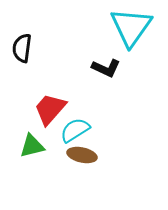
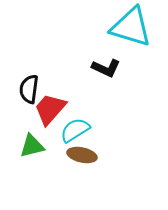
cyan triangle: rotated 48 degrees counterclockwise
black semicircle: moved 7 px right, 41 px down
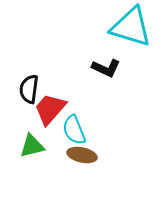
cyan semicircle: moved 1 px left; rotated 80 degrees counterclockwise
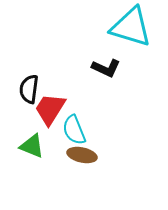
red trapezoid: rotated 9 degrees counterclockwise
green triangle: rotated 36 degrees clockwise
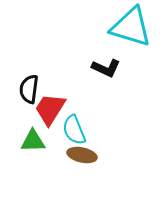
green triangle: moved 1 px right, 5 px up; rotated 24 degrees counterclockwise
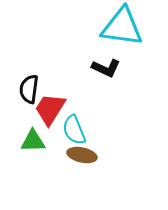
cyan triangle: moved 9 px left; rotated 9 degrees counterclockwise
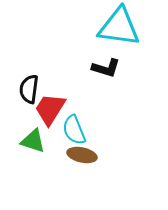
cyan triangle: moved 3 px left
black L-shape: rotated 8 degrees counterclockwise
green triangle: rotated 20 degrees clockwise
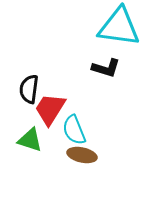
green triangle: moved 3 px left, 1 px up
